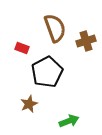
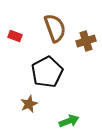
red rectangle: moved 7 px left, 12 px up
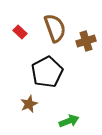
red rectangle: moved 5 px right, 4 px up; rotated 24 degrees clockwise
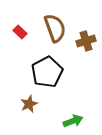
green arrow: moved 4 px right
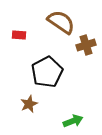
brown semicircle: moved 6 px right, 6 px up; rotated 36 degrees counterclockwise
red rectangle: moved 1 px left, 3 px down; rotated 40 degrees counterclockwise
brown cross: moved 4 px down
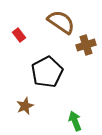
red rectangle: rotated 48 degrees clockwise
brown star: moved 4 px left, 2 px down
green arrow: moved 2 px right; rotated 90 degrees counterclockwise
